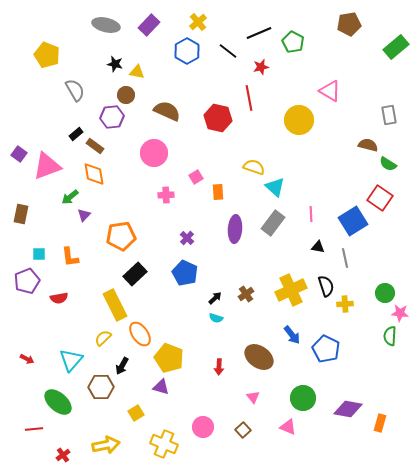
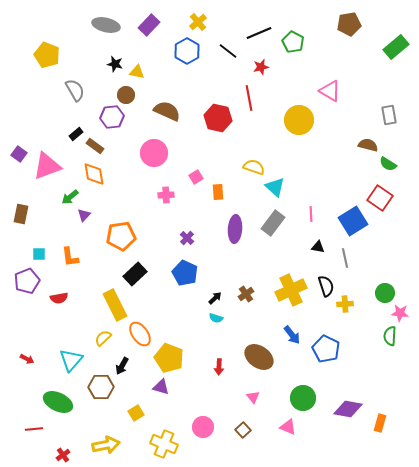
green ellipse at (58, 402): rotated 16 degrees counterclockwise
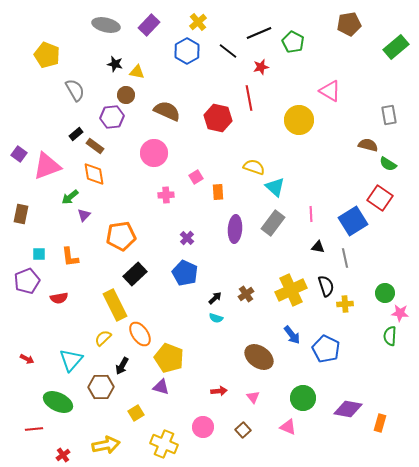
red arrow at (219, 367): moved 24 px down; rotated 98 degrees counterclockwise
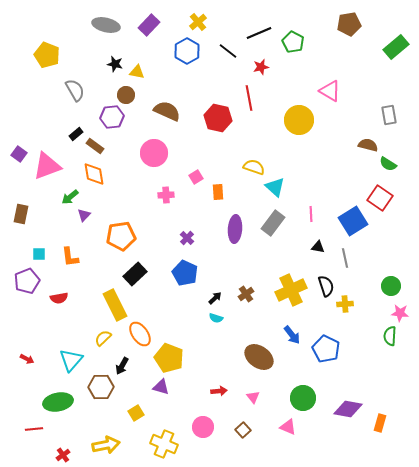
green circle at (385, 293): moved 6 px right, 7 px up
green ellipse at (58, 402): rotated 36 degrees counterclockwise
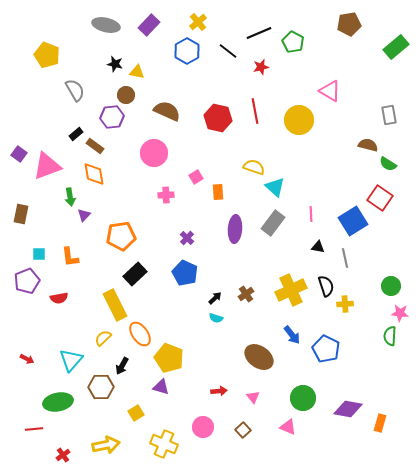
red line at (249, 98): moved 6 px right, 13 px down
green arrow at (70, 197): rotated 60 degrees counterclockwise
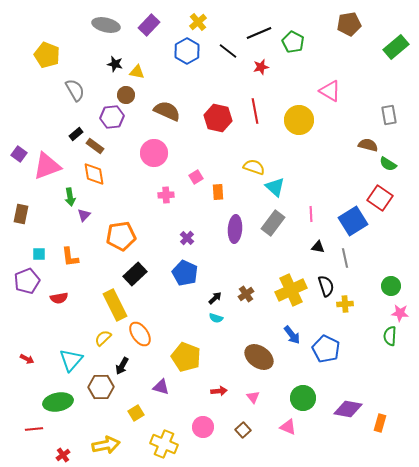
yellow pentagon at (169, 358): moved 17 px right, 1 px up
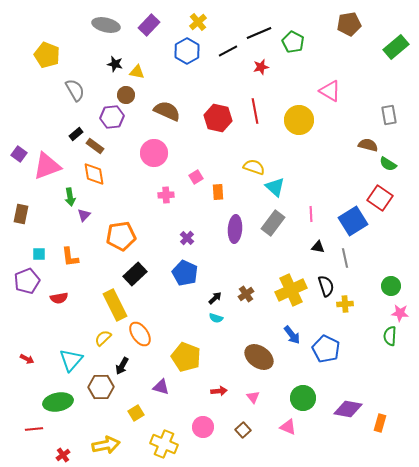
black line at (228, 51): rotated 66 degrees counterclockwise
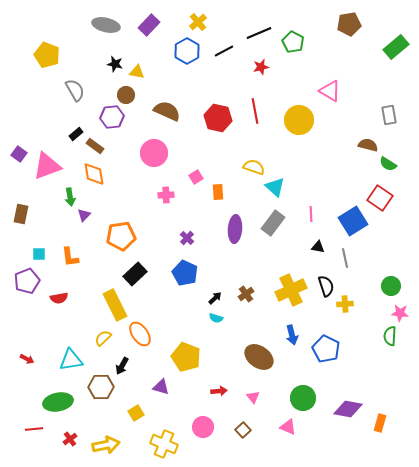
black line at (228, 51): moved 4 px left
blue arrow at (292, 335): rotated 24 degrees clockwise
cyan triangle at (71, 360): rotated 40 degrees clockwise
red cross at (63, 455): moved 7 px right, 16 px up
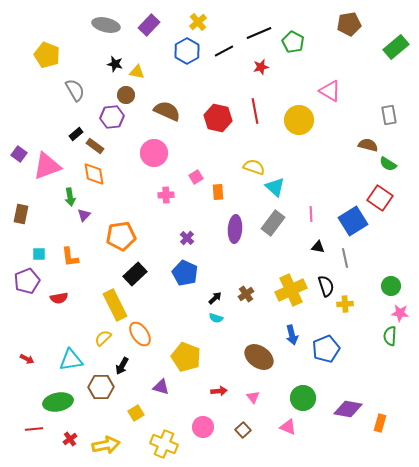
blue pentagon at (326, 349): rotated 24 degrees clockwise
